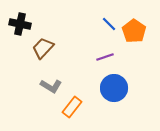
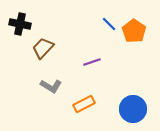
purple line: moved 13 px left, 5 px down
blue circle: moved 19 px right, 21 px down
orange rectangle: moved 12 px right, 3 px up; rotated 25 degrees clockwise
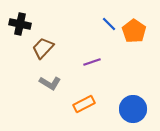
gray L-shape: moved 1 px left, 3 px up
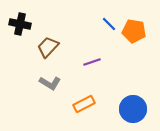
orange pentagon: rotated 25 degrees counterclockwise
brown trapezoid: moved 5 px right, 1 px up
